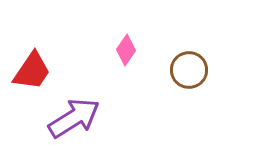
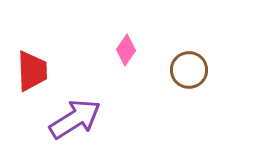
red trapezoid: rotated 36 degrees counterclockwise
purple arrow: moved 1 px right, 1 px down
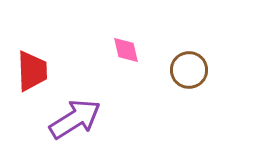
pink diamond: rotated 48 degrees counterclockwise
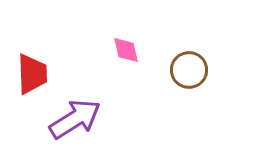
red trapezoid: moved 3 px down
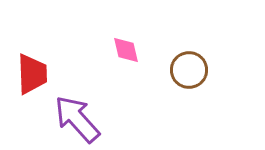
purple arrow: moved 2 px right; rotated 100 degrees counterclockwise
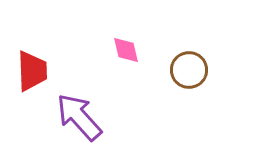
red trapezoid: moved 3 px up
purple arrow: moved 2 px right, 2 px up
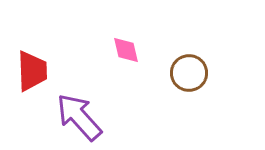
brown circle: moved 3 px down
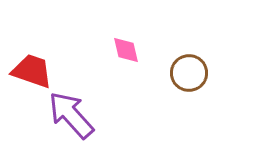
red trapezoid: rotated 69 degrees counterclockwise
purple arrow: moved 8 px left, 2 px up
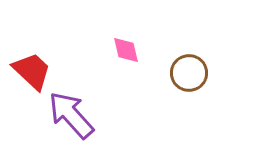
red trapezoid: rotated 24 degrees clockwise
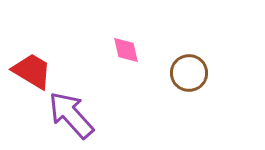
red trapezoid: rotated 12 degrees counterclockwise
